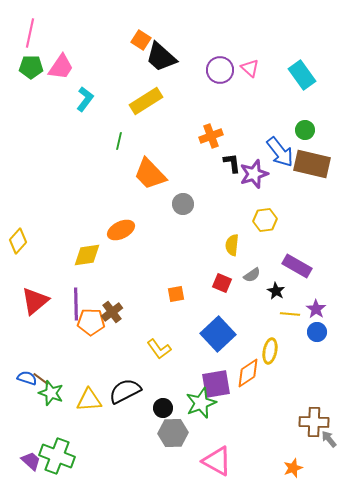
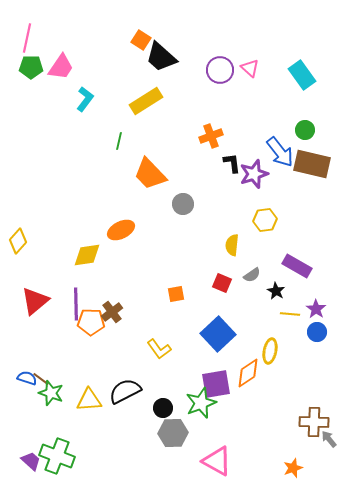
pink line at (30, 33): moved 3 px left, 5 px down
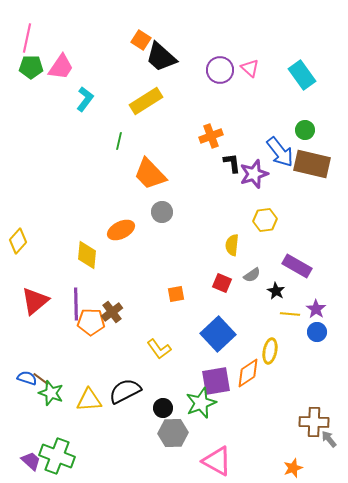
gray circle at (183, 204): moved 21 px left, 8 px down
yellow diamond at (87, 255): rotated 76 degrees counterclockwise
purple square at (216, 384): moved 3 px up
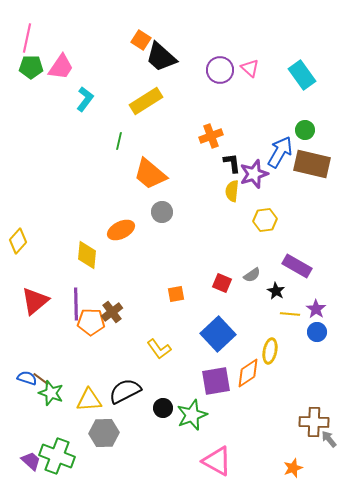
blue arrow at (280, 152): rotated 112 degrees counterclockwise
orange trapezoid at (150, 174): rotated 6 degrees counterclockwise
yellow semicircle at (232, 245): moved 54 px up
green star at (201, 403): moved 9 px left, 12 px down
gray hexagon at (173, 433): moved 69 px left
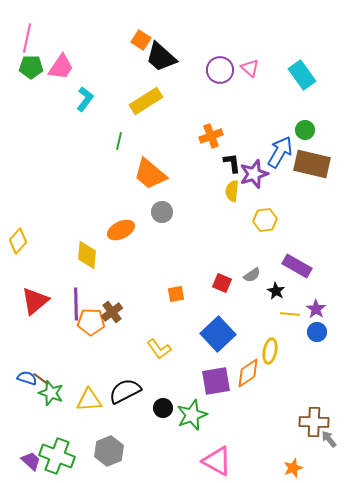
gray hexagon at (104, 433): moved 5 px right, 18 px down; rotated 20 degrees counterclockwise
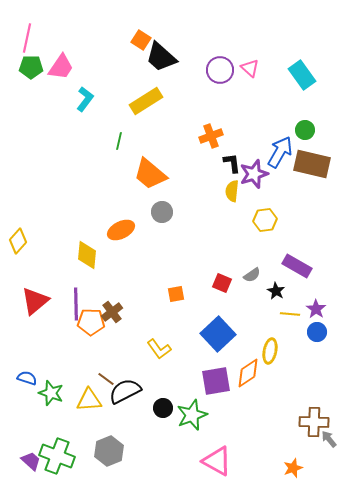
brown line at (41, 379): moved 65 px right
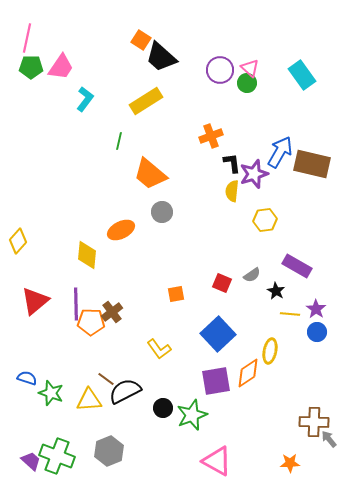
green circle at (305, 130): moved 58 px left, 47 px up
orange star at (293, 468): moved 3 px left, 5 px up; rotated 18 degrees clockwise
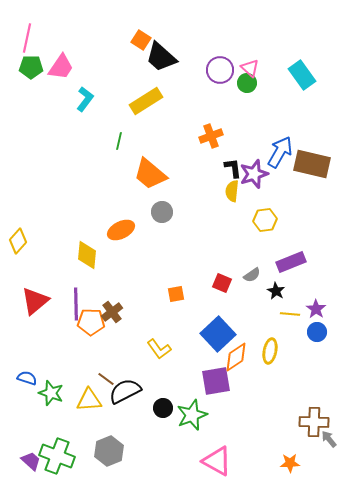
black L-shape at (232, 163): moved 1 px right, 5 px down
purple rectangle at (297, 266): moved 6 px left, 4 px up; rotated 52 degrees counterclockwise
orange diamond at (248, 373): moved 12 px left, 16 px up
